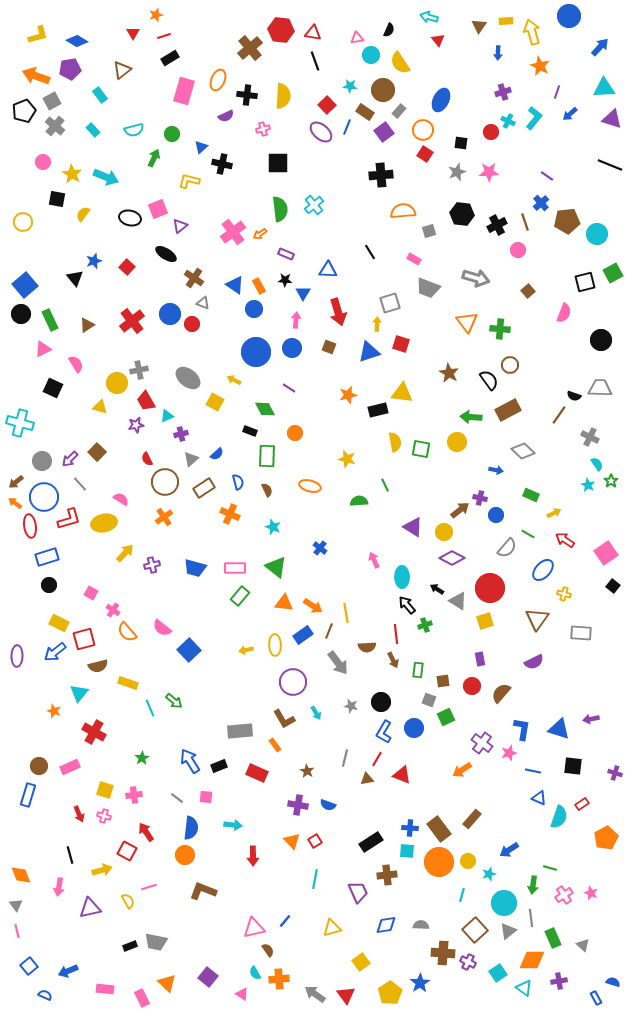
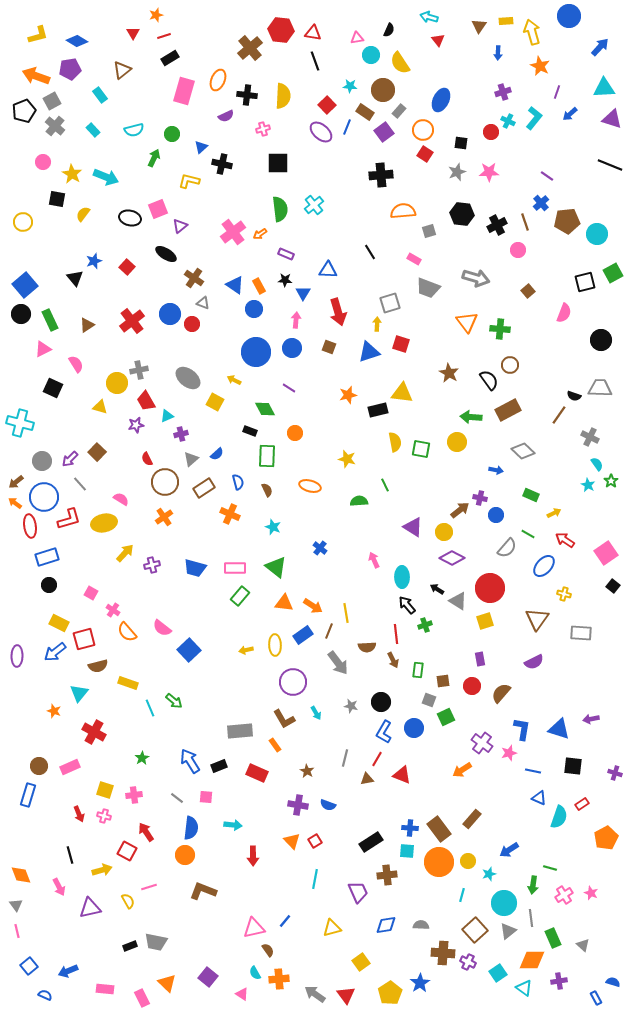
blue ellipse at (543, 570): moved 1 px right, 4 px up
pink arrow at (59, 887): rotated 36 degrees counterclockwise
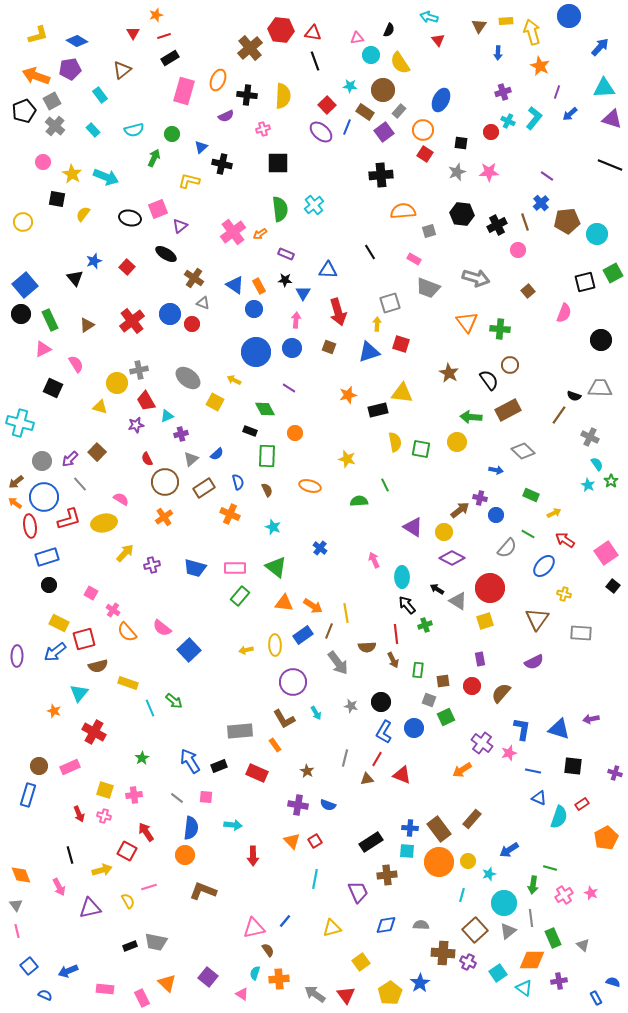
cyan semicircle at (255, 973): rotated 48 degrees clockwise
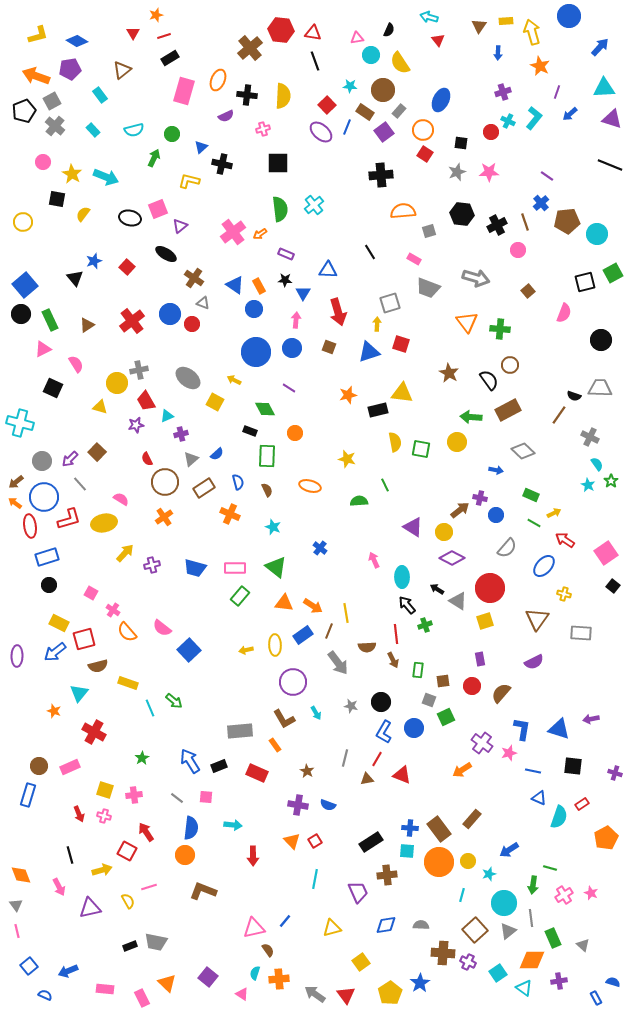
green line at (528, 534): moved 6 px right, 11 px up
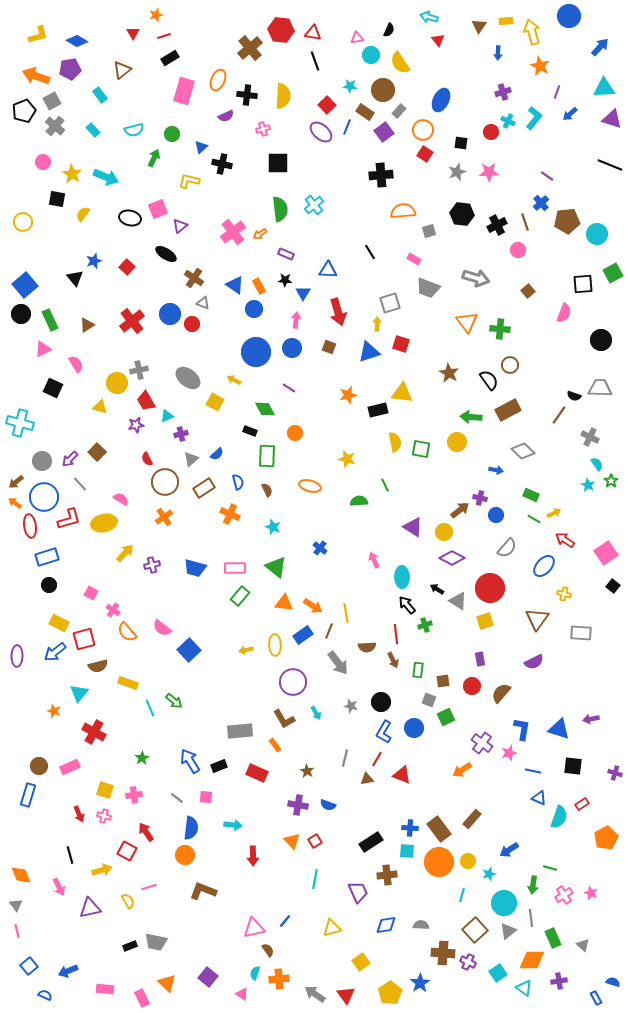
black square at (585, 282): moved 2 px left, 2 px down; rotated 10 degrees clockwise
green line at (534, 523): moved 4 px up
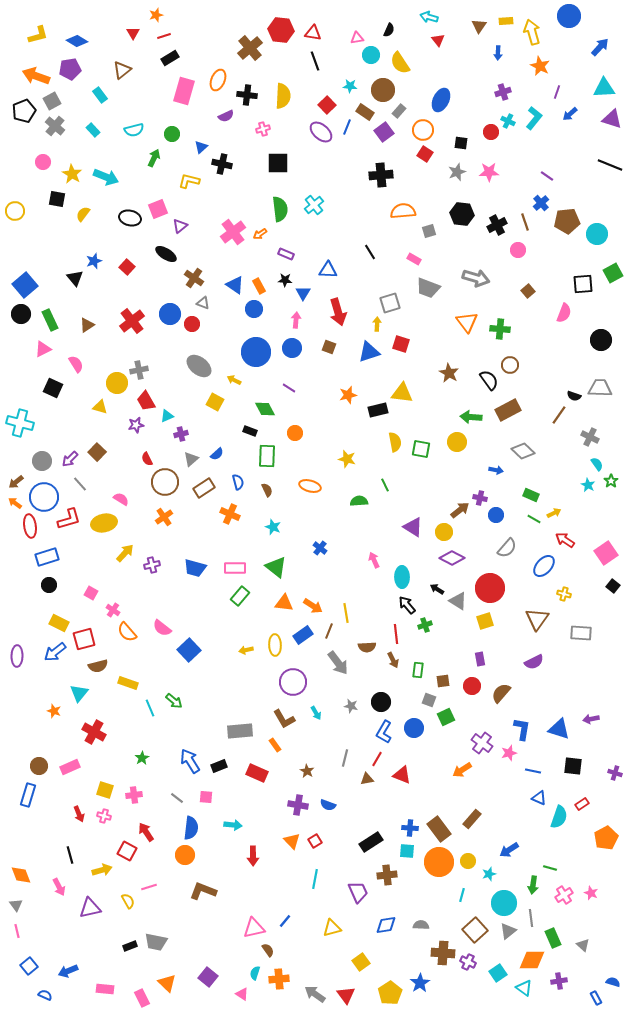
yellow circle at (23, 222): moved 8 px left, 11 px up
gray ellipse at (188, 378): moved 11 px right, 12 px up
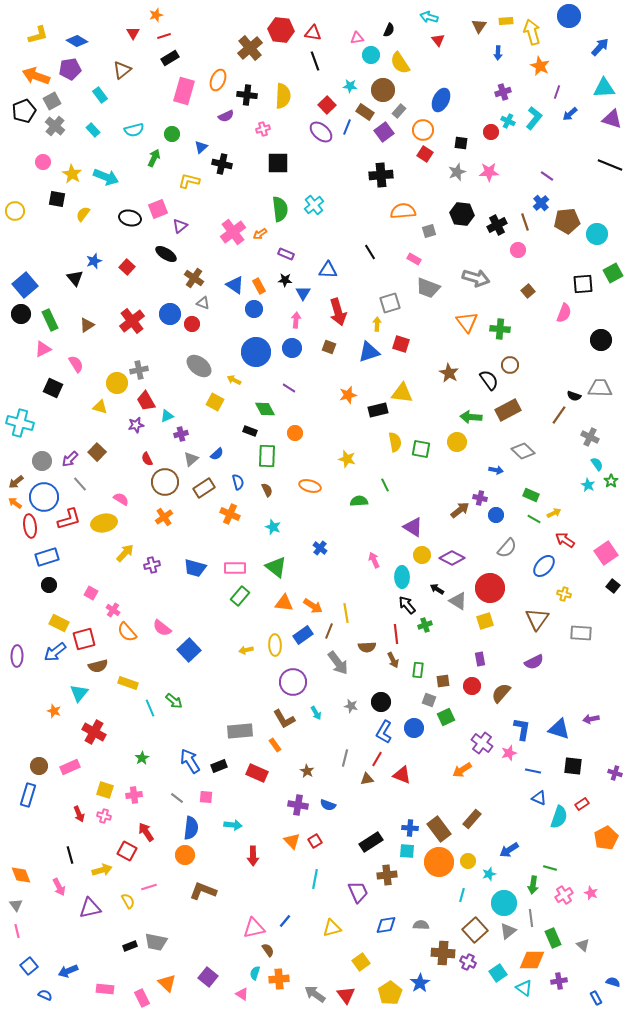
yellow circle at (444, 532): moved 22 px left, 23 px down
